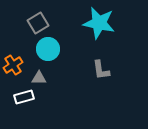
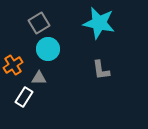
gray square: moved 1 px right
white rectangle: rotated 42 degrees counterclockwise
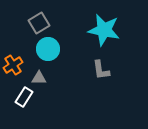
cyan star: moved 5 px right, 7 px down
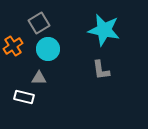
orange cross: moved 19 px up
white rectangle: rotated 72 degrees clockwise
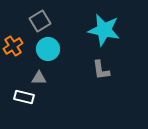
gray square: moved 1 px right, 2 px up
